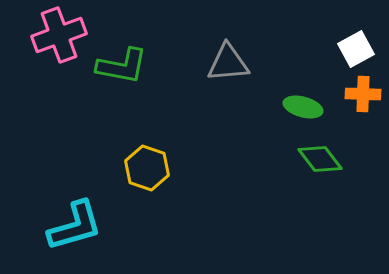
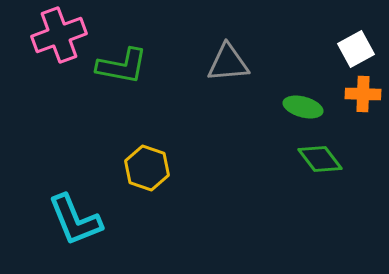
cyan L-shape: moved 6 px up; rotated 84 degrees clockwise
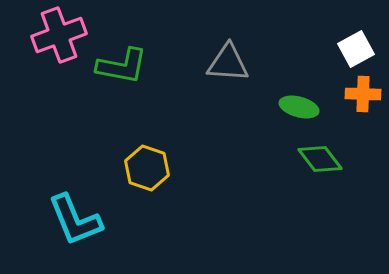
gray triangle: rotated 9 degrees clockwise
green ellipse: moved 4 px left
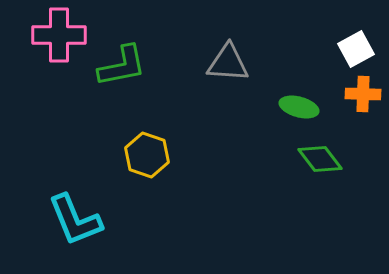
pink cross: rotated 20 degrees clockwise
green L-shape: rotated 22 degrees counterclockwise
yellow hexagon: moved 13 px up
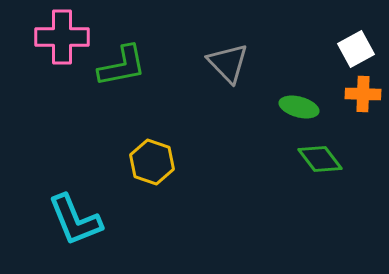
pink cross: moved 3 px right, 2 px down
gray triangle: rotated 42 degrees clockwise
yellow hexagon: moved 5 px right, 7 px down
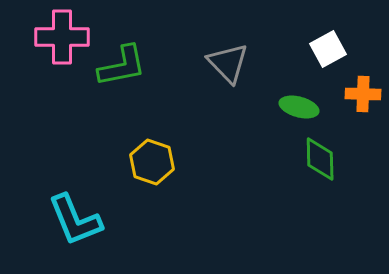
white square: moved 28 px left
green diamond: rotated 36 degrees clockwise
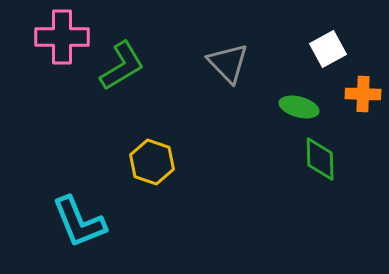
green L-shape: rotated 20 degrees counterclockwise
cyan L-shape: moved 4 px right, 2 px down
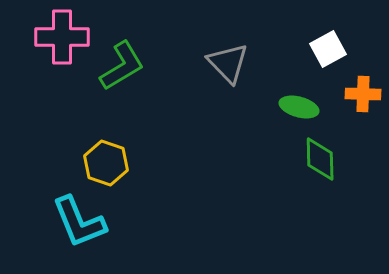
yellow hexagon: moved 46 px left, 1 px down
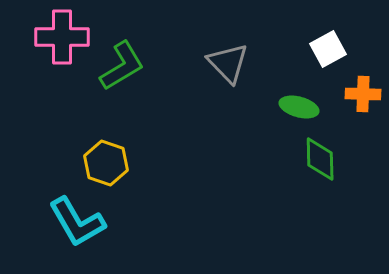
cyan L-shape: moved 2 px left; rotated 8 degrees counterclockwise
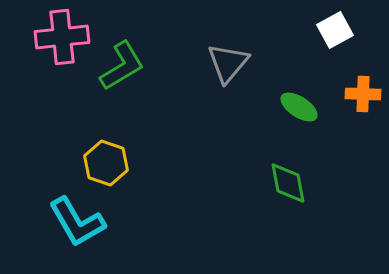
pink cross: rotated 6 degrees counterclockwise
white square: moved 7 px right, 19 px up
gray triangle: rotated 24 degrees clockwise
green ellipse: rotated 18 degrees clockwise
green diamond: moved 32 px left, 24 px down; rotated 9 degrees counterclockwise
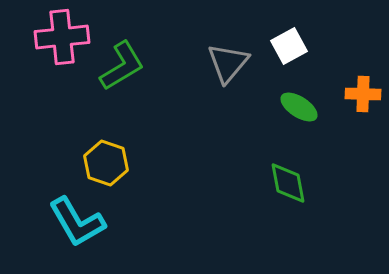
white square: moved 46 px left, 16 px down
